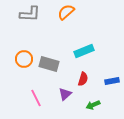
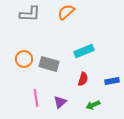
purple triangle: moved 5 px left, 8 px down
pink line: rotated 18 degrees clockwise
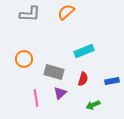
gray rectangle: moved 5 px right, 8 px down
purple triangle: moved 9 px up
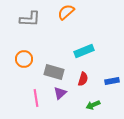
gray L-shape: moved 5 px down
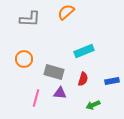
purple triangle: rotated 48 degrees clockwise
pink line: rotated 24 degrees clockwise
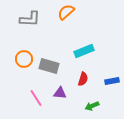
gray rectangle: moved 5 px left, 6 px up
pink line: rotated 48 degrees counterclockwise
green arrow: moved 1 px left, 1 px down
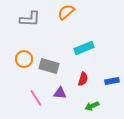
cyan rectangle: moved 3 px up
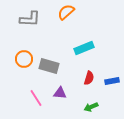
red semicircle: moved 6 px right, 1 px up
green arrow: moved 1 px left, 1 px down
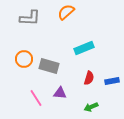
gray L-shape: moved 1 px up
